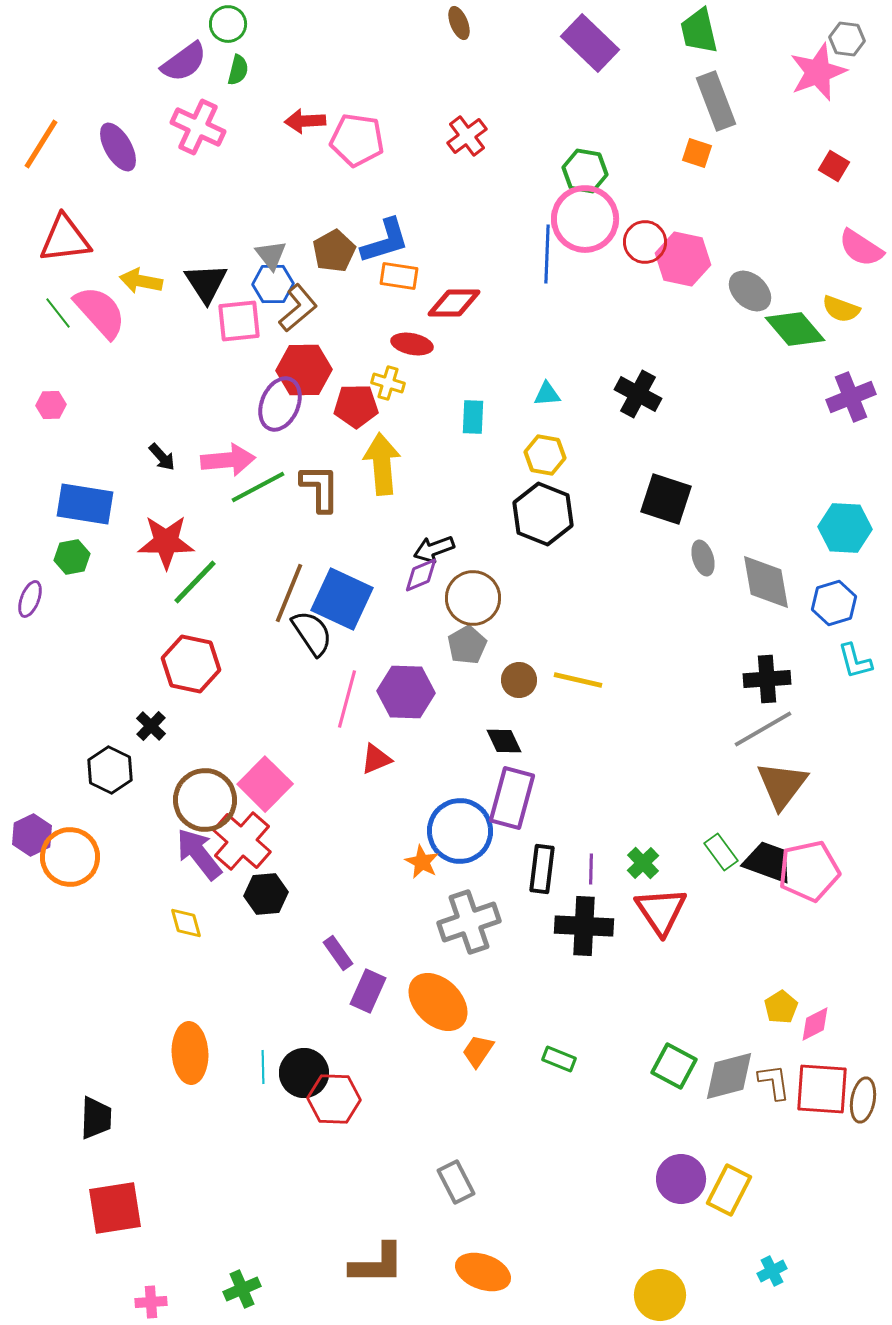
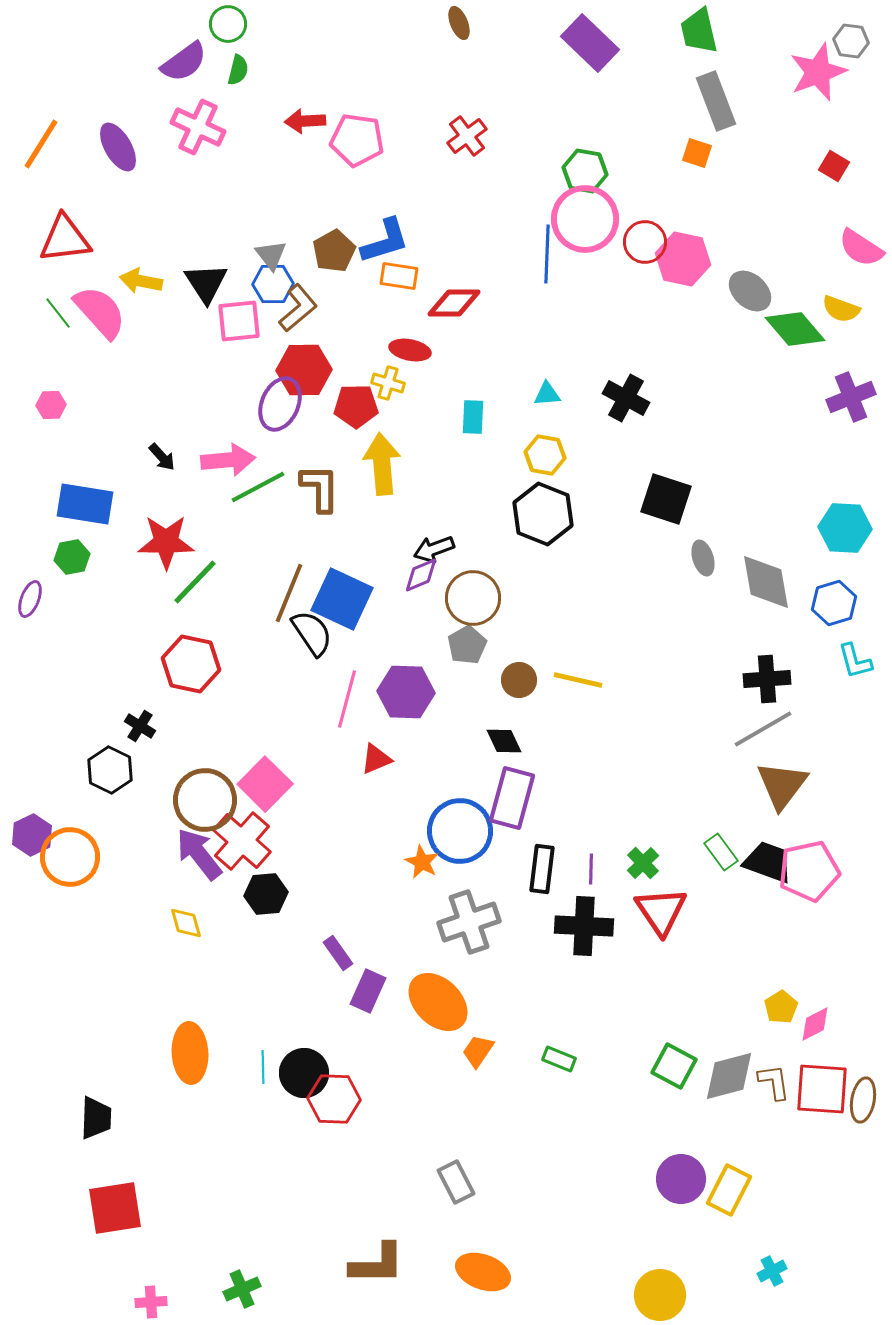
gray hexagon at (847, 39): moved 4 px right, 2 px down
red ellipse at (412, 344): moved 2 px left, 6 px down
black cross at (638, 394): moved 12 px left, 4 px down
black cross at (151, 726): moved 11 px left; rotated 12 degrees counterclockwise
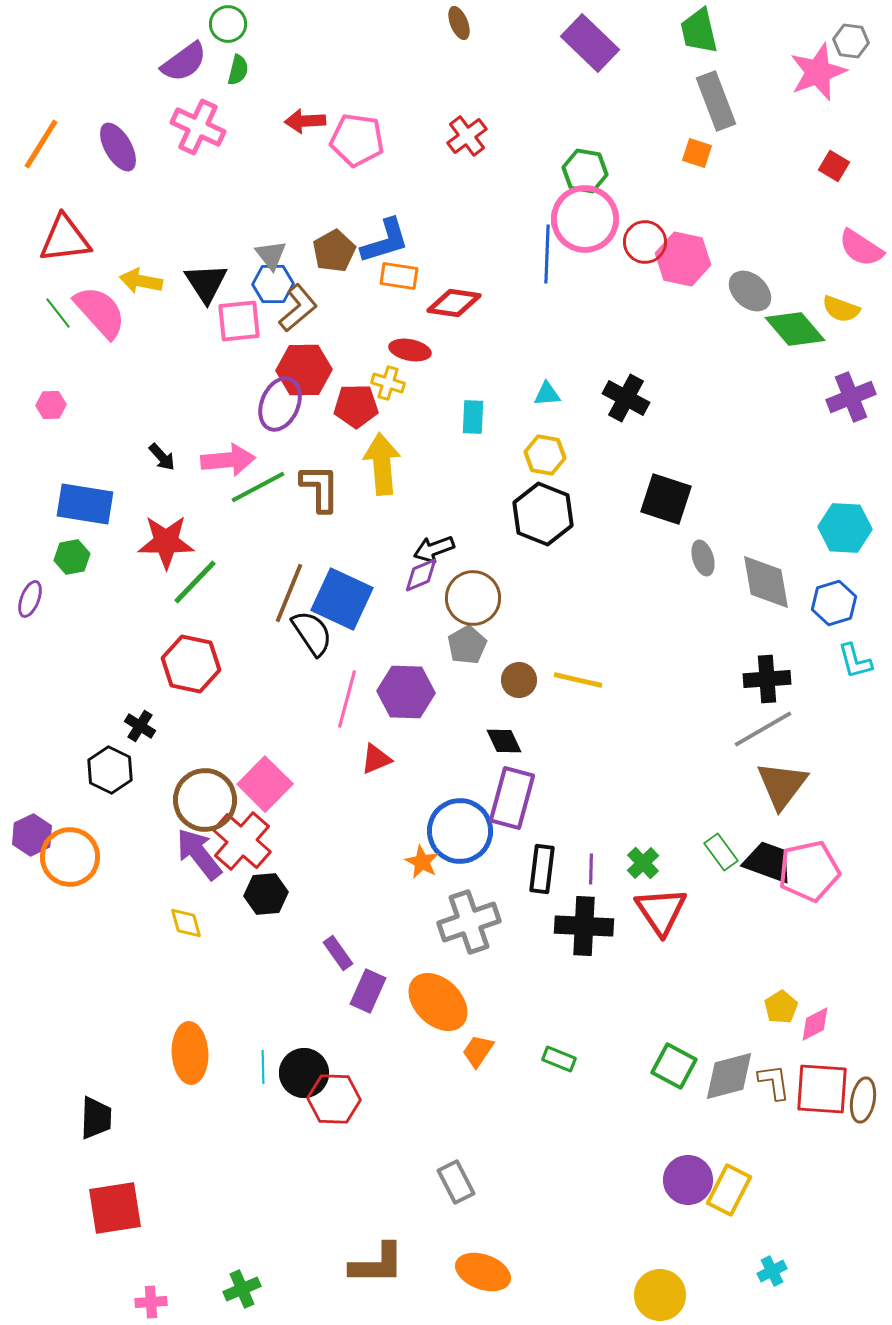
red diamond at (454, 303): rotated 8 degrees clockwise
purple circle at (681, 1179): moved 7 px right, 1 px down
